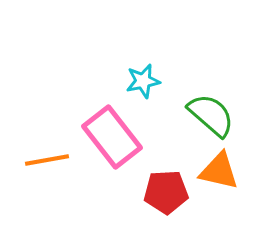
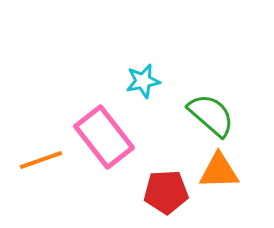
pink rectangle: moved 8 px left
orange line: moved 6 px left; rotated 9 degrees counterclockwise
orange triangle: rotated 15 degrees counterclockwise
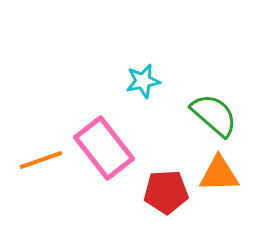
green semicircle: moved 3 px right
pink rectangle: moved 11 px down
orange triangle: moved 3 px down
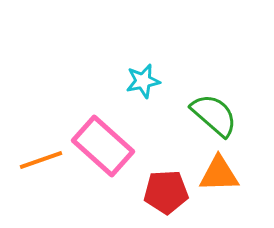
pink rectangle: moved 1 px left, 2 px up; rotated 10 degrees counterclockwise
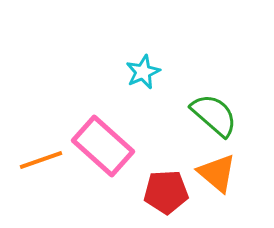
cyan star: moved 9 px up; rotated 12 degrees counterclockwise
orange triangle: moved 2 px left, 1 px up; rotated 42 degrees clockwise
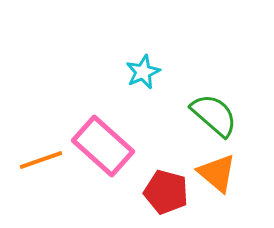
red pentagon: rotated 18 degrees clockwise
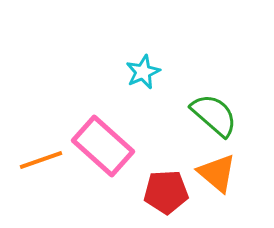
red pentagon: rotated 18 degrees counterclockwise
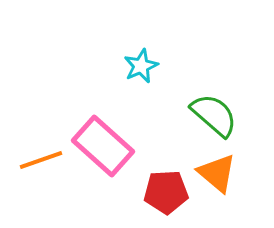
cyan star: moved 2 px left, 6 px up
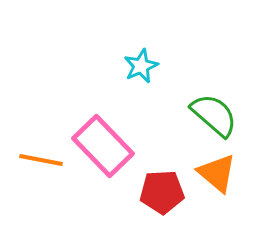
pink rectangle: rotated 4 degrees clockwise
orange line: rotated 30 degrees clockwise
red pentagon: moved 4 px left
